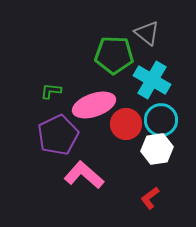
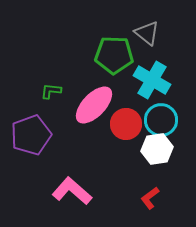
pink ellipse: rotated 27 degrees counterclockwise
purple pentagon: moved 27 px left; rotated 6 degrees clockwise
pink L-shape: moved 12 px left, 16 px down
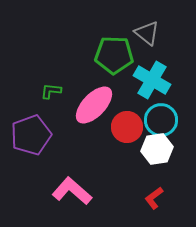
red circle: moved 1 px right, 3 px down
red L-shape: moved 4 px right
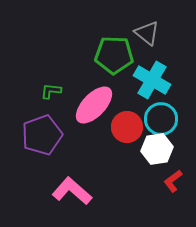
cyan circle: moved 1 px up
purple pentagon: moved 11 px right
red L-shape: moved 19 px right, 17 px up
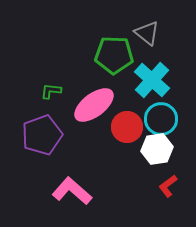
cyan cross: rotated 12 degrees clockwise
pink ellipse: rotated 9 degrees clockwise
red L-shape: moved 5 px left, 5 px down
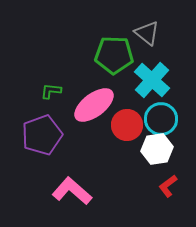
red circle: moved 2 px up
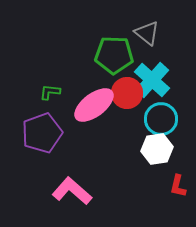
green L-shape: moved 1 px left, 1 px down
red circle: moved 32 px up
purple pentagon: moved 2 px up
red L-shape: moved 10 px right; rotated 40 degrees counterclockwise
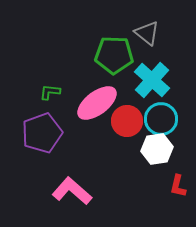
red circle: moved 28 px down
pink ellipse: moved 3 px right, 2 px up
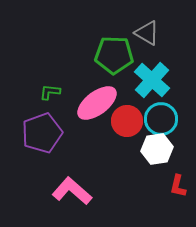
gray triangle: rotated 8 degrees counterclockwise
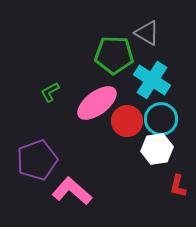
cyan cross: rotated 9 degrees counterclockwise
green L-shape: rotated 35 degrees counterclockwise
purple pentagon: moved 5 px left, 27 px down
